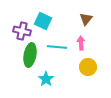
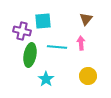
cyan square: rotated 30 degrees counterclockwise
yellow circle: moved 9 px down
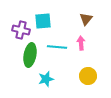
purple cross: moved 1 px left, 1 px up
cyan star: rotated 21 degrees clockwise
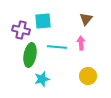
cyan star: moved 4 px left
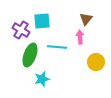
cyan square: moved 1 px left
purple cross: rotated 18 degrees clockwise
pink arrow: moved 1 px left, 6 px up
green ellipse: rotated 10 degrees clockwise
yellow circle: moved 8 px right, 14 px up
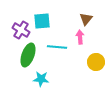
green ellipse: moved 2 px left
cyan star: moved 1 px left; rotated 21 degrees clockwise
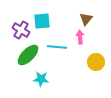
green ellipse: rotated 25 degrees clockwise
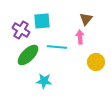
cyan star: moved 3 px right, 2 px down
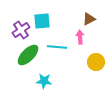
brown triangle: moved 3 px right; rotated 24 degrees clockwise
purple cross: rotated 24 degrees clockwise
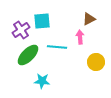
cyan star: moved 2 px left
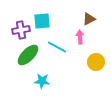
purple cross: rotated 24 degrees clockwise
cyan line: rotated 24 degrees clockwise
